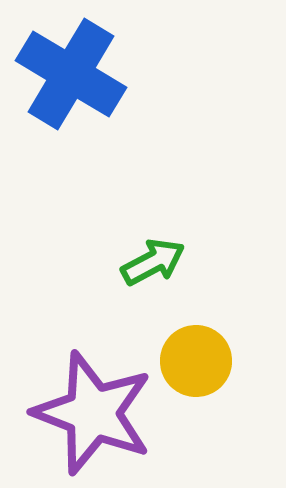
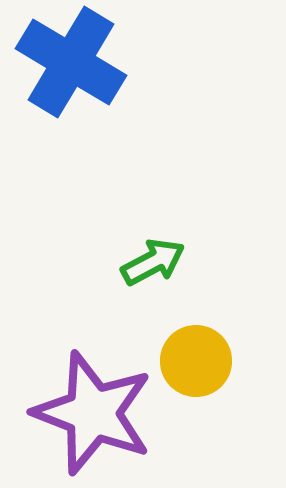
blue cross: moved 12 px up
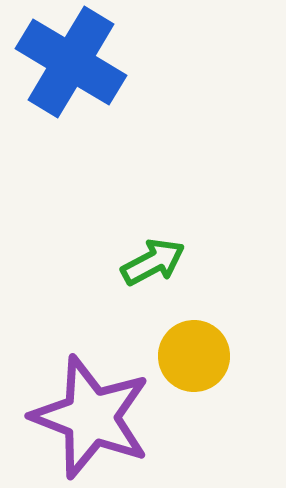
yellow circle: moved 2 px left, 5 px up
purple star: moved 2 px left, 4 px down
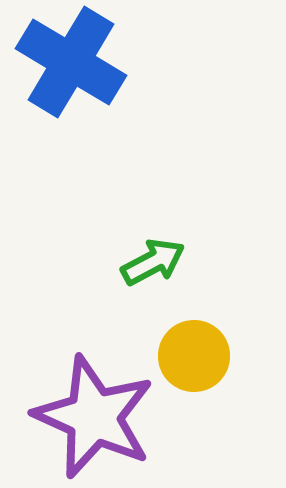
purple star: moved 3 px right; rotated 3 degrees clockwise
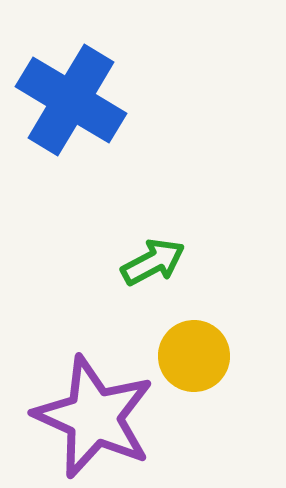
blue cross: moved 38 px down
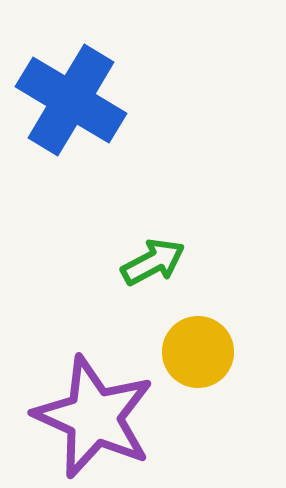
yellow circle: moved 4 px right, 4 px up
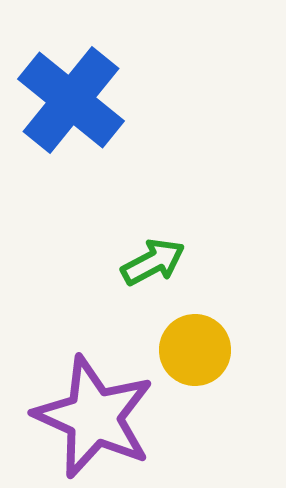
blue cross: rotated 8 degrees clockwise
yellow circle: moved 3 px left, 2 px up
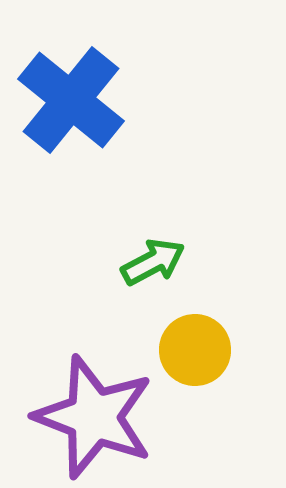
purple star: rotated 3 degrees counterclockwise
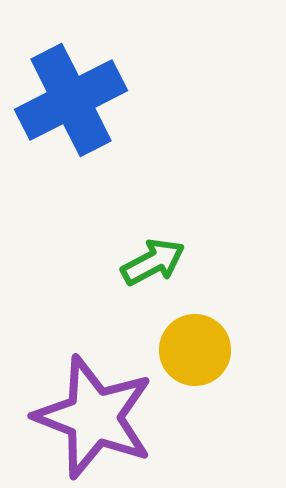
blue cross: rotated 24 degrees clockwise
